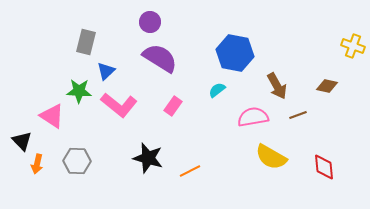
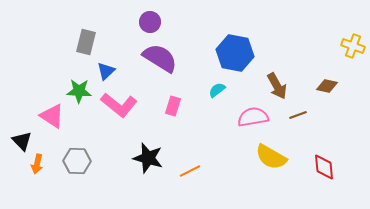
pink rectangle: rotated 18 degrees counterclockwise
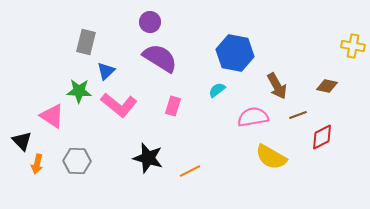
yellow cross: rotated 10 degrees counterclockwise
red diamond: moved 2 px left, 30 px up; rotated 68 degrees clockwise
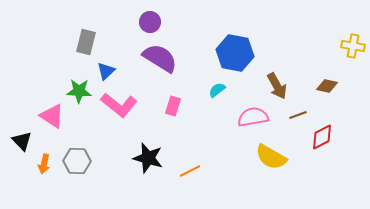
orange arrow: moved 7 px right
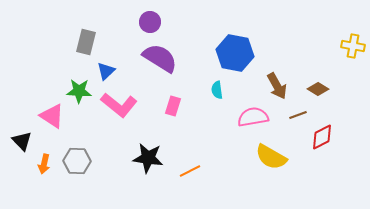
brown diamond: moved 9 px left, 3 px down; rotated 20 degrees clockwise
cyan semicircle: rotated 60 degrees counterclockwise
black star: rotated 8 degrees counterclockwise
